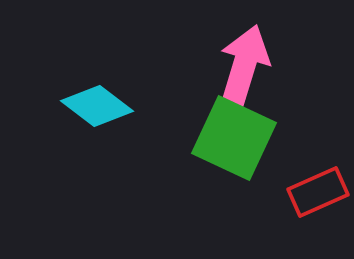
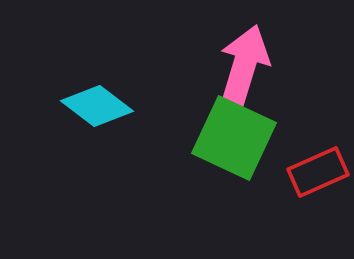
red rectangle: moved 20 px up
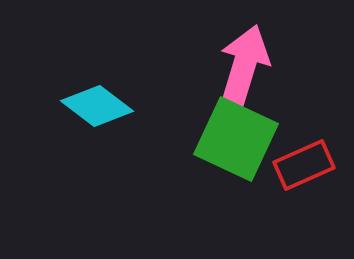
green square: moved 2 px right, 1 px down
red rectangle: moved 14 px left, 7 px up
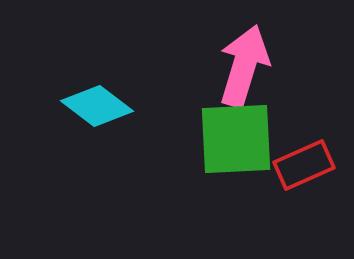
green square: rotated 28 degrees counterclockwise
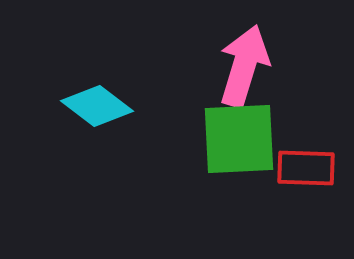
green square: moved 3 px right
red rectangle: moved 2 px right, 3 px down; rotated 26 degrees clockwise
